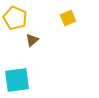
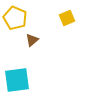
yellow square: moved 1 px left
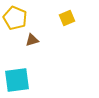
brown triangle: rotated 24 degrees clockwise
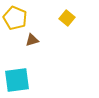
yellow square: rotated 28 degrees counterclockwise
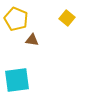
yellow pentagon: moved 1 px right, 1 px down
brown triangle: rotated 24 degrees clockwise
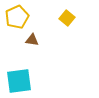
yellow pentagon: moved 1 px right, 2 px up; rotated 25 degrees clockwise
cyan square: moved 2 px right, 1 px down
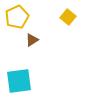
yellow square: moved 1 px right, 1 px up
brown triangle: rotated 40 degrees counterclockwise
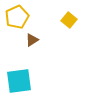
yellow square: moved 1 px right, 3 px down
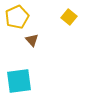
yellow square: moved 3 px up
brown triangle: rotated 40 degrees counterclockwise
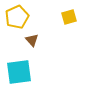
yellow square: rotated 35 degrees clockwise
cyan square: moved 9 px up
